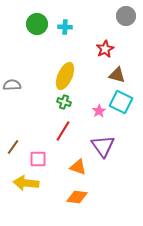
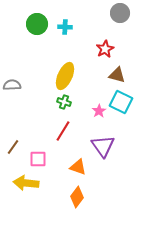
gray circle: moved 6 px left, 3 px up
orange diamond: rotated 60 degrees counterclockwise
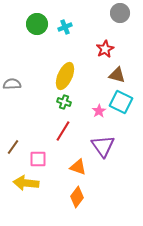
cyan cross: rotated 24 degrees counterclockwise
gray semicircle: moved 1 px up
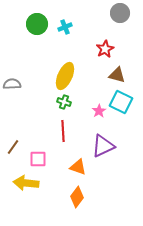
red line: rotated 35 degrees counterclockwise
purple triangle: rotated 40 degrees clockwise
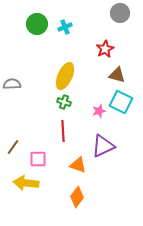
pink star: rotated 16 degrees clockwise
orange triangle: moved 2 px up
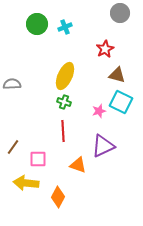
orange diamond: moved 19 px left; rotated 10 degrees counterclockwise
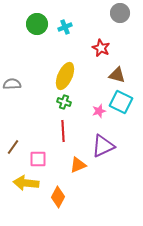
red star: moved 4 px left, 1 px up; rotated 18 degrees counterclockwise
orange triangle: rotated 42 degrees counterclockwise
